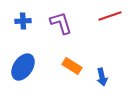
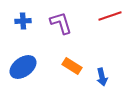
blue ellipse: rotated 20 degrees clockwise
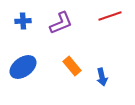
purple L-shape: rotated 85 degrees clockwise
orange rectangle: rotated 18 degrees clockwise
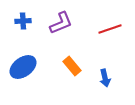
red line: moved 13 px down
blue arrow: moved 3 px right, 1 px down
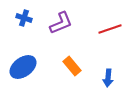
blue cross: moved 1 px right, 3 px up; rotated 21 degrees clockwise
blue arrow: moved 3 px right; rotated 18 degrees clockwise
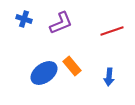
blue cross: moved 1 px down
red line: moved 2 px right, 2 px down
blue ellipse: moved 21 px right, 6 px down
blue arrow: moved 1 px right, 1 px up
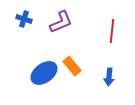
purple L-shape: moved 1 px up
red line: rotated 65 degrees counterclockwise
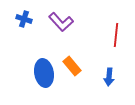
purple L-shape: rotated 70 degrees clockwise
red line: moved 4 px right, 4 px down
blue ellipse: rotated 64 degrees counterclockwise
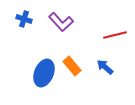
red line: moved 1 px left; rotated 70 degrees clockwise
blue ellipse: rotated 32 degrees clockwise
blue arrow: moved 4 px left, 10 px up; rotated 126 degrees clockwise
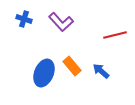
blue arrow: moved 4 px left, 4 px down
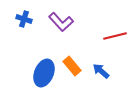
red line: moved 1 px down
